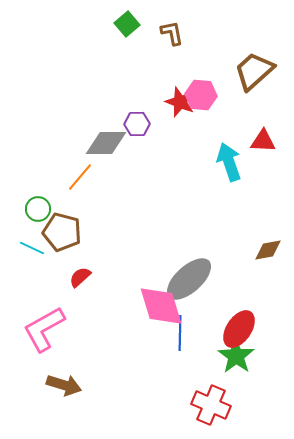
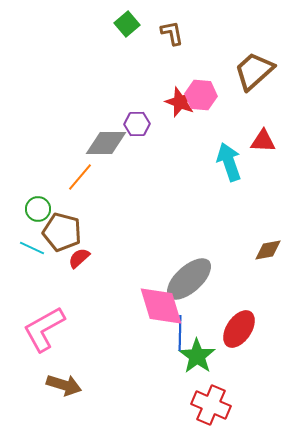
red semicircle: moved 1 px left, 19 px up
green star: moved 39 px left
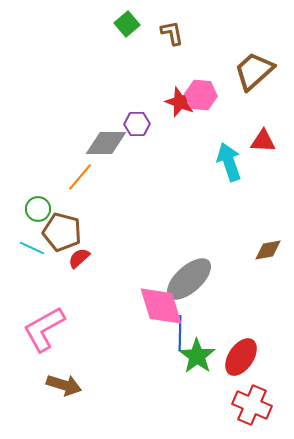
red ellipse: moved 2 px right, 28 px down
red cross: moved 41 px right
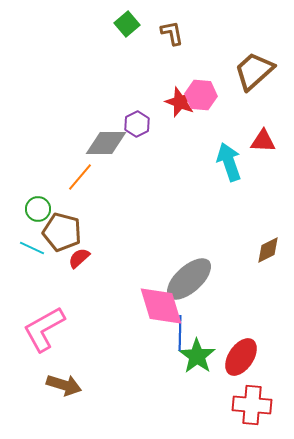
purple hexagon: rotated 25 degrees counterclockwise
brown diamond: rotated 16 degrees counterclockwise
red cross: rotated 18 degrees counterclockwise
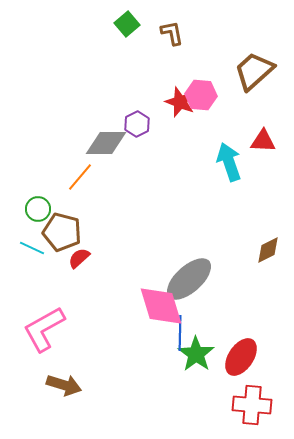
green star: moved 1 px left, 2 px up
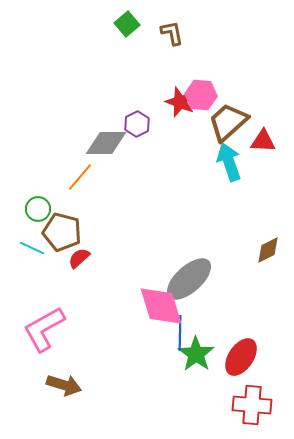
brown trapezoid: moved 26 px left, 51 px down
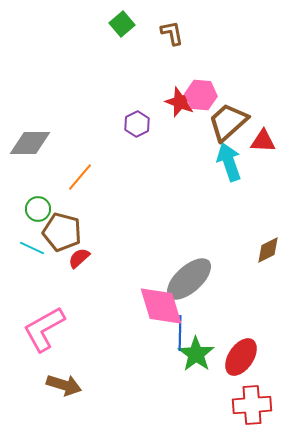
green square: moved 5 px left
gray diamond: moved 76 px left
red cross: rotated 9 degrees counterclockwise
